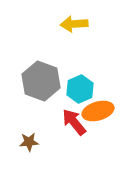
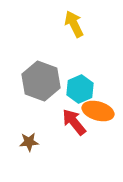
yellow arrow: rotated 68 degrees clockwise
orange ellipse: rotated 32 degrees clockwise
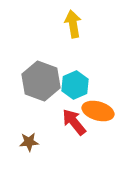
yellow arrow: moved 1 px left; rotated 16 degrees clockwise
cyan hexagon: moved 5 px left, 4 px up
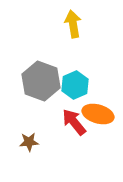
orange ellipse: moved 3 px down
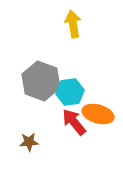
cyan hexagon: moved 5 px left, 7 px down; rotated 16 degrees clockwise
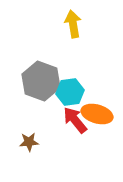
orange ellipse: moved 1 px left
red arrow: moved 1 px right, 2 px up
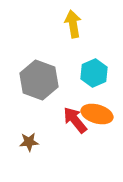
gray hexagon: moved 2 px left, 1 px up
cyan hexagon: moved 24 px right, 19 px up; rotated 16 degrees counterclockwise
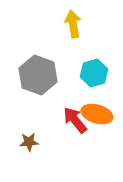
cyan hexagon: rotated 8 degrees clockwise
gray hexagon: moved 1 px left, 5 px up
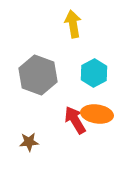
cyan hexagon: rotated 12 degrees counterclockwise
orange ellipse: rotated 8 degrees counterclockwise
red arrow: rotated 8 degrees clockwise
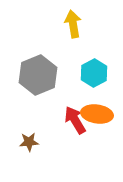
gray hexagon: rotated 18 degrees clockwise
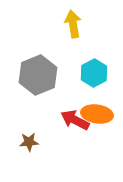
red arrow: rotated 32 degrees counterclockwise
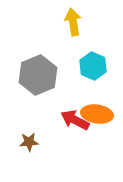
yellow arrow: moved 2 px up
cyan hexagon: moved 1 px left, 7 px up; rotated 8 degrees counterclockwise
